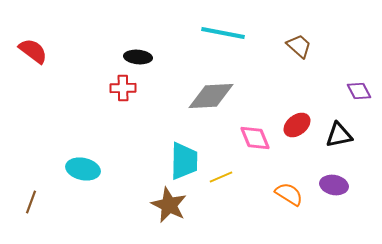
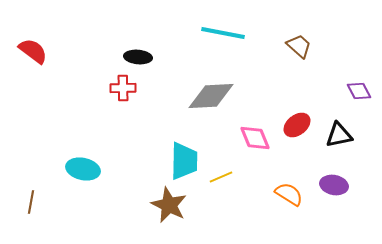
brown line: rotated 10 degrees counterclockwise
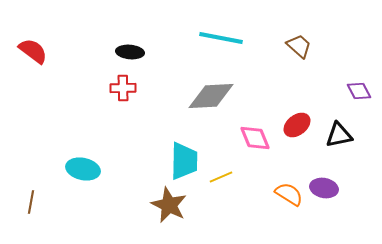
cyan line: moved 2 px left, 5 px down
black ellipse: moved 8 px left, 5 px up
purple ellipse: moved 10 px left, 3 px down
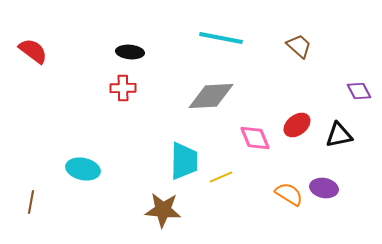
brown star: moved 6 px left, 5 px down; rotated 21 degrees counterclockwise
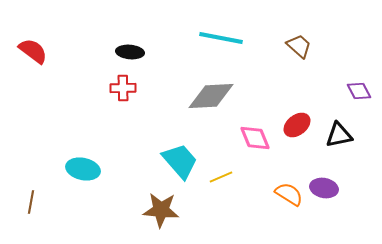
cyan trapezoid: moved 4 px left; rotated 42 degrees counterclockwise
brown star: moved 2 px left
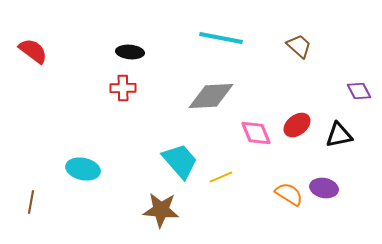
pink diamond: moved 1 px right, 5 px up
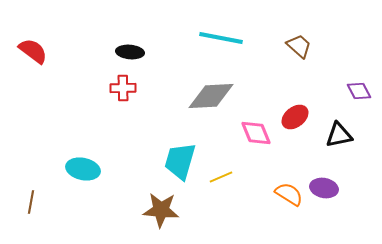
red ellipse: moved 2 px left, 8 px up
cyan trapezoid: rotated 123 degrees counterclockwise
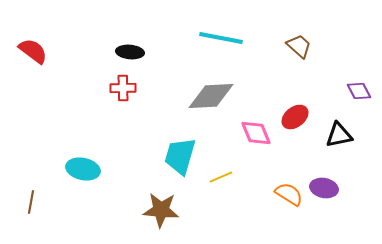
cyan trapezoid: moved 5 px up
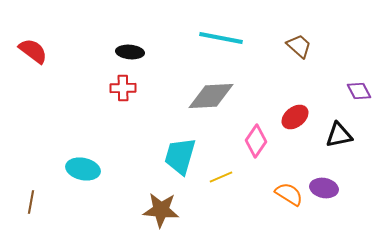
pink diamond: moved 8 px down; rotated 56 degrees clockwise
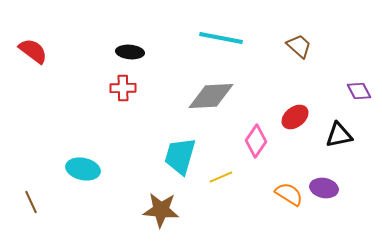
brown line: rotated 35 degrees counterclockwise
